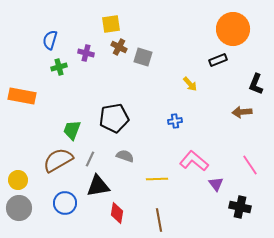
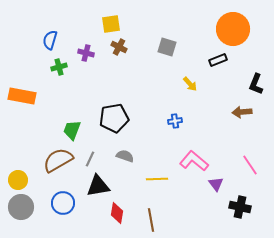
gray square: moved 24 px right, 10 px up
blue circle: moved 2 px left
gray circle: moved 2 px right, 1 px up
brown line: moved 8 px left
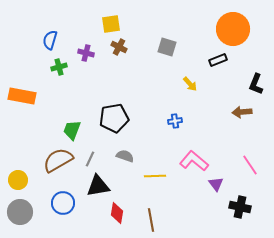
yellow line: moved 2 px left, 3 px up
gray circle: moved 1 px left, 5 px down
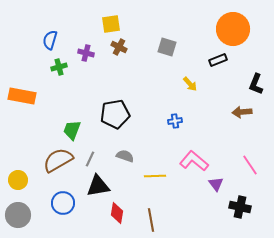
black pentagon: moved 1 px right, 4 px up
gray circle: moved 2 px left, 3 px down
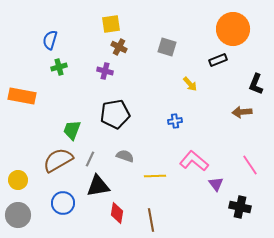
purple cross: moved 19 px right, 18 px down
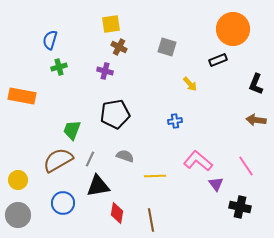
brown arrow: moved 14 px right, 8 px down; rotated 12 degrees clockwise
pink L-shape: moved 4 px right
pink line: moved 4 px left, 1 px down
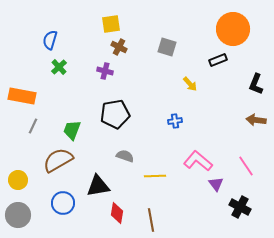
green cross: rotated 28 degrees counterclockwise
gray line: moved 57 px left, 33 px up
black cross: rotated 15 degrees clockwise
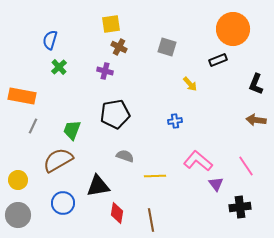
black cross: rotated 35 degrees counterclockwise
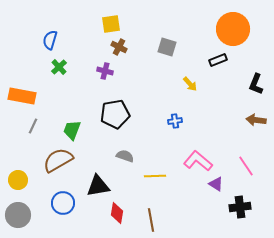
purple triangle: rotated 21 degrees counterclockwise
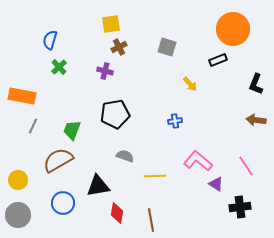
brown cross: rotated 35 degrees clockwise
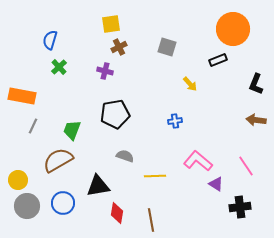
gray circle: moved 9 px right, 9 px up
